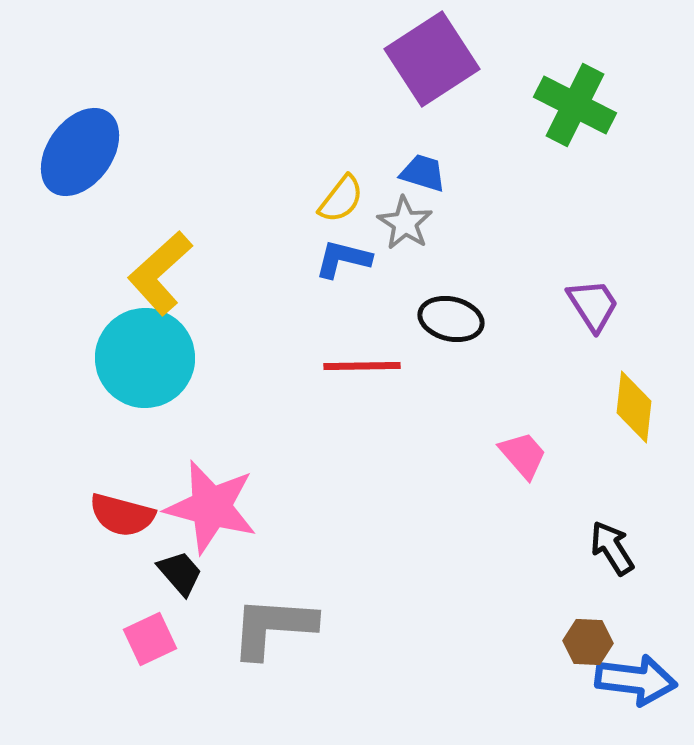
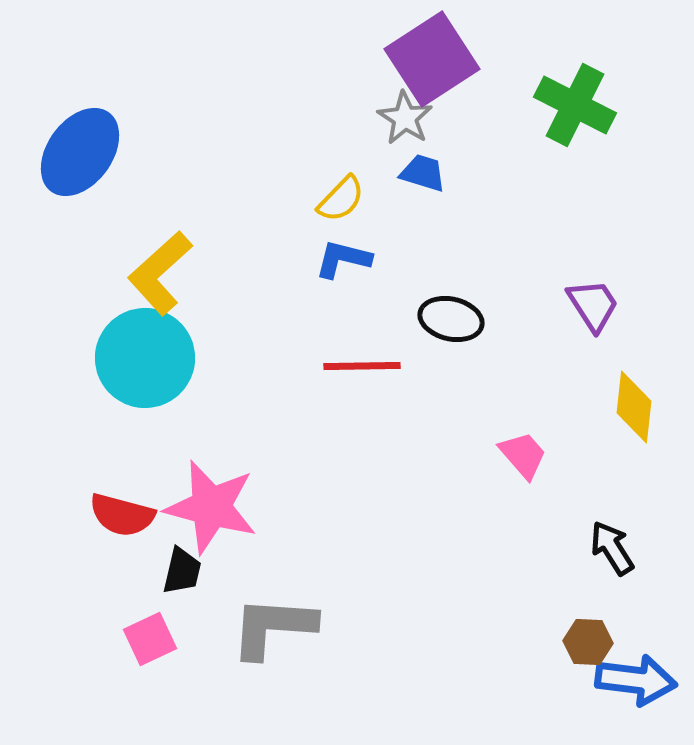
yellow semicircle: rotated 6 degrees clockwise
gray star: moved 105 px up
black trapezoid: moved 2 px right, 2 px up; rotated 54 degrees clockwise
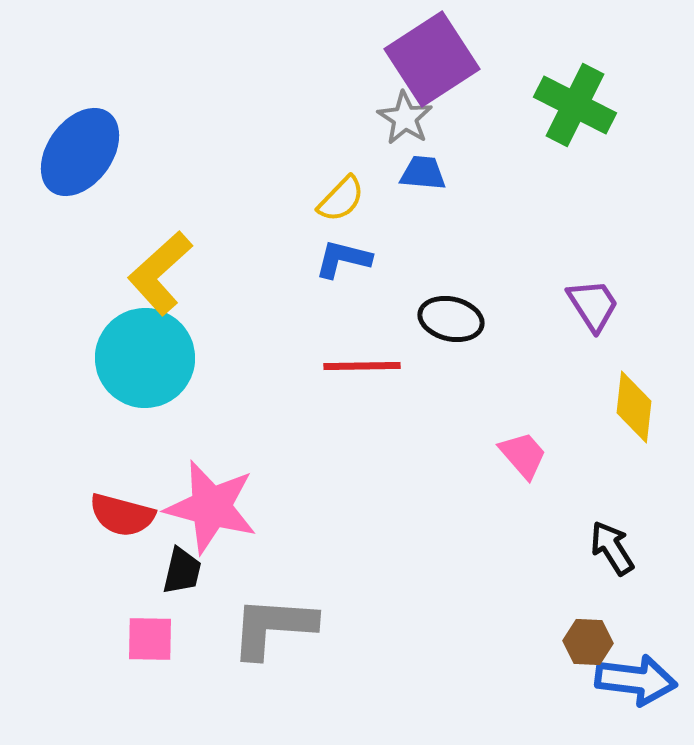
blue trapezoid: rotated 12 degrees counterclockwise
pink square: rotated 26 degrees clockwise
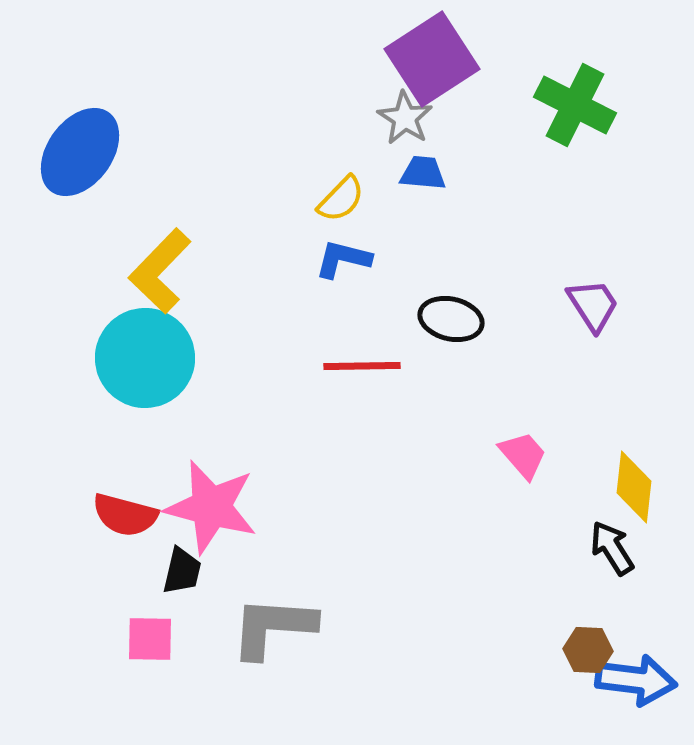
yellow L-shape: moved 2 px up; rotated 4 degrees counterclockwise
yellow diamond: moved 80 px down
red semicircle: moved 3 px right
brown hexagon: moved 8 px down
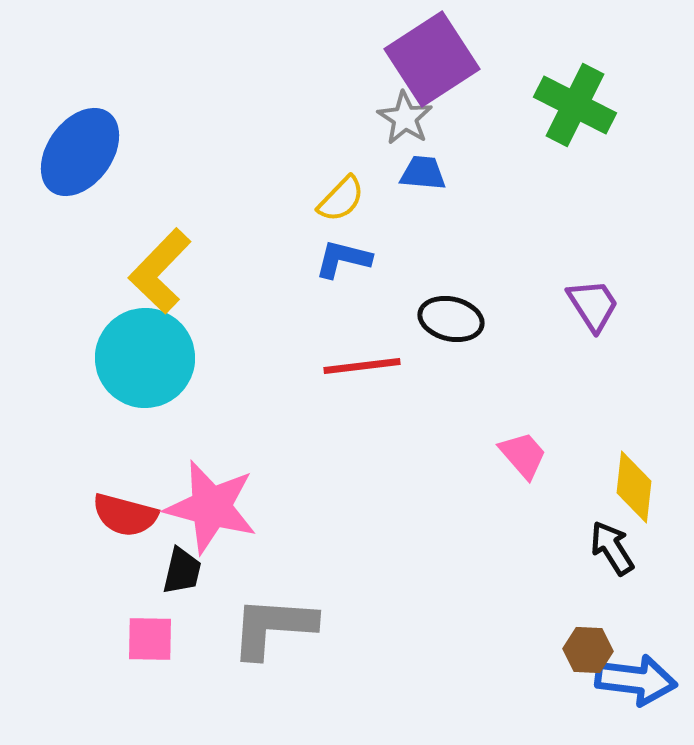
red line: rotated 6 degrees counterclockwise
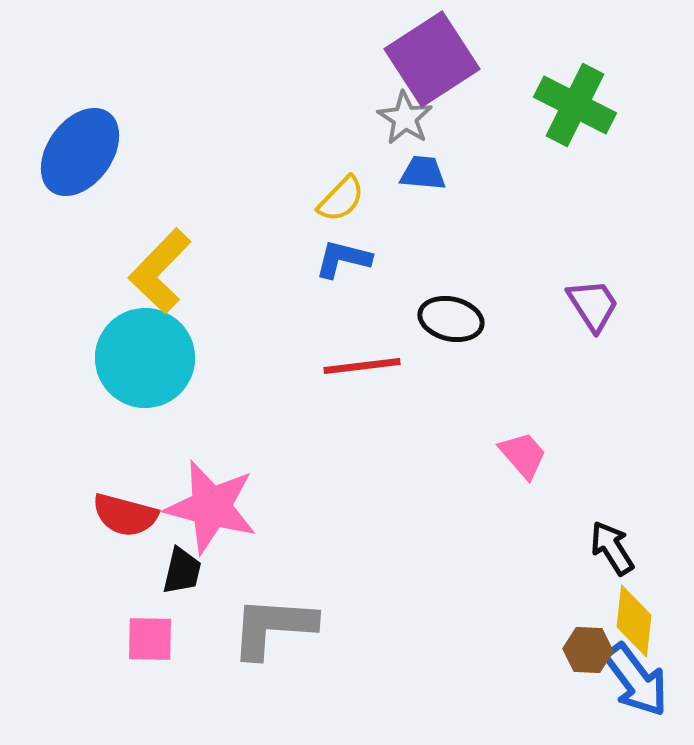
yellow diamond: moved 134 px down
blue arrow: rotated 46 degrees clockwise
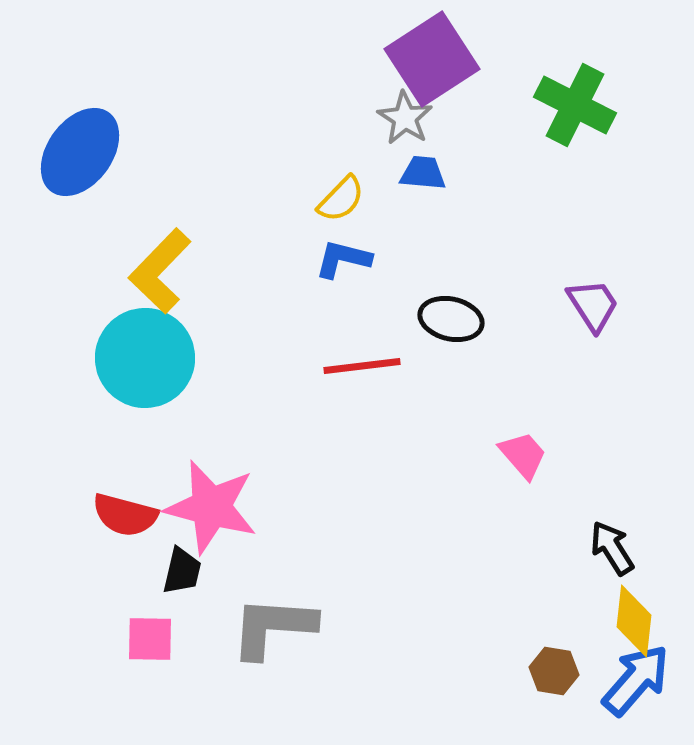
brown hexagon: moved 34 px left, 21 px down; rotated 6 degrees clockwise
blue arrow: rotated 102 degrees counterclockwise
